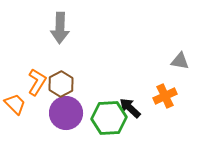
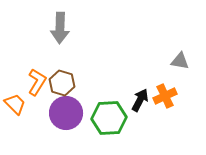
brown hexagon: moved 1 px right, 1 px up; rotated 15 degrees counterclockwise
black arrow: moved 10 px right, 8 px up; rotated 75 degrees clockwise
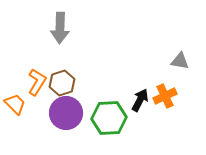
brown hexagon: rotated 25 degrees clockwise
